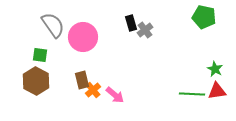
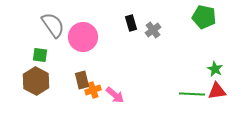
gray cross: moved 8 px right
orange cross: rotated 21 degrees clockwise
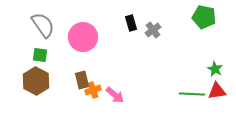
gray semicircle: moved 10 px left
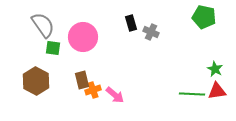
gray cross: moved 2 px left, 2 px down; rotated 28 degrees counterclockwise
green square: moved 13 px right, 7 px up
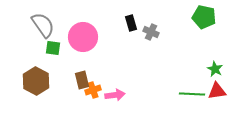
pink arrow: rotated 48 degrees counterclockwise
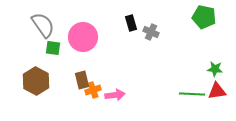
green star: rotated 21 degrees counterclockwise
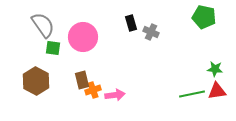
green line: rotated 15 degrees counterclockwise
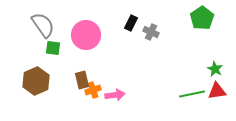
green pentagon: moved 2 px left, 1 px down; rotated 25 degrees clockwise
black rectangle: rotated 42 degrees clockwise
pink circle: moved 3 px right, 2 px up
green star: rotated 21 degrees clockwise
brown hexagon: rotated 8 degrees clockwise
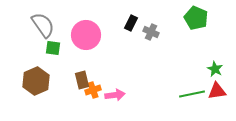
green pentagon: moved 6 px left; rotated 15 degrees counterclockwise
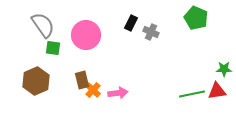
green star: moved 9 px right; rotated 28 degrees counterclockwise
orange cross: rotated 28 degrees counterclockwise
pink arrow: moved 3 px right, 2 px up
